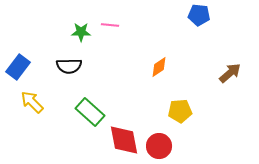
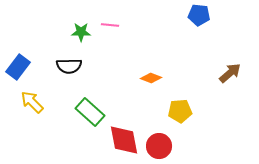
orange diamond: moved 8 px left, 11 px down; rotated 55 degrees clockwise
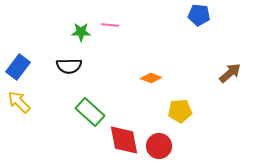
yellow arrow: moved 13 px left
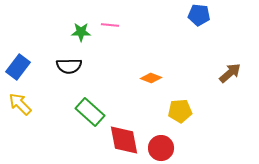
yellow arrow: moved 1 px right, 2 px down
red circle: moved 2 px right, 2 px down
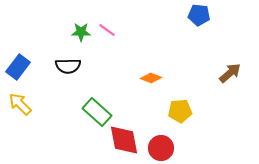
pink line: moved 3 px left, 5 px down; rotated 30 degrees clockwise
black semicircle: moved 1 px left
green rectangle: moved 7 px right
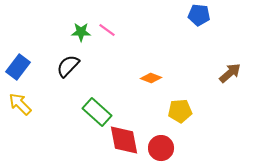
black semicircle: rotated 135 degrees clockwise
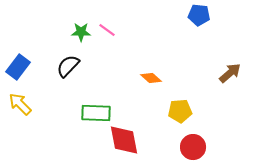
orange diamond: rotated 20 degrees clockwise
green rectangle: moved 1 px left, 1 px down; rotated 40 degrees counterclockwise
red circle: moved 32 px right, 1 px up
